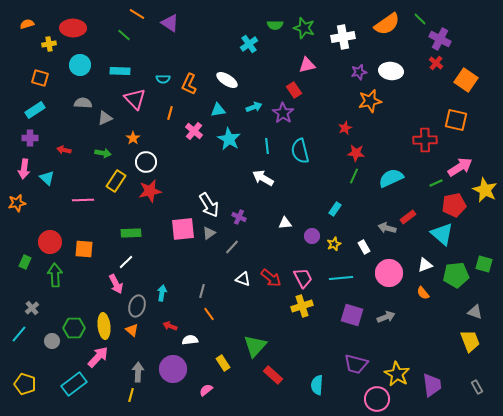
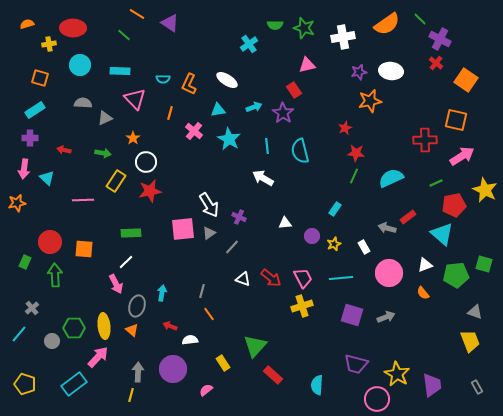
pink arrow at (460, 167): moved 2 px right, 11 px up
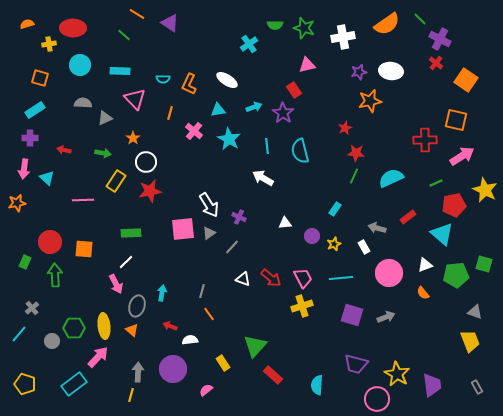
gray arrow at (387, 228): moved 10 px left
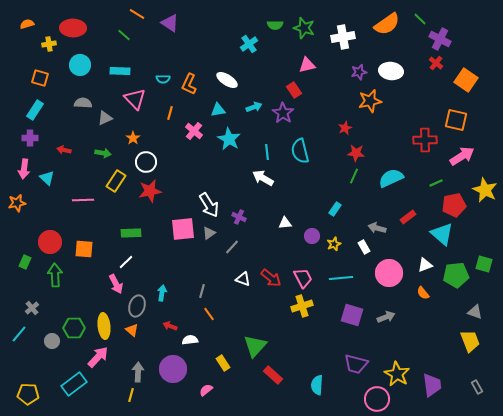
cyan rectangle at (35, 110): rotated 24 degrees counterclockwise
cyan line at (267, 146): moved 6 px down
yellow pentagon at (25, 384): moved 3 px right, 10 px down; rotated 15 degrees counterclockwise
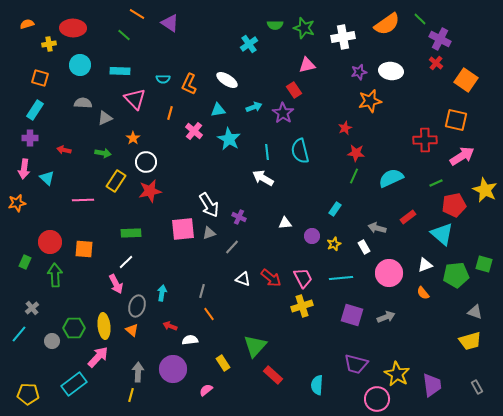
gray triangle at (209, 233): rotated 16 degrees clockwise
yellow trapezoid at (470, 341): rotated 95 degrees clockwise
